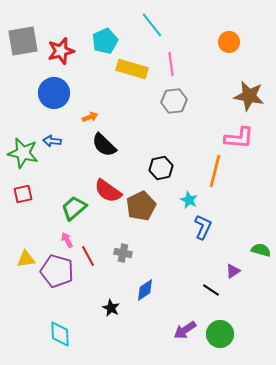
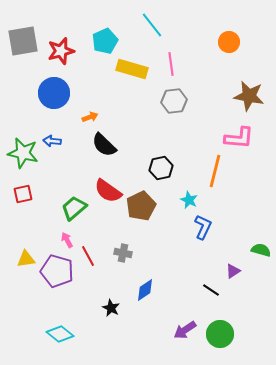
cyan diamond: rotated 48 degrees counterclockwise
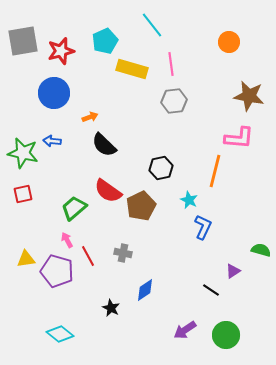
green circle: moved 6 px right, 1 px down
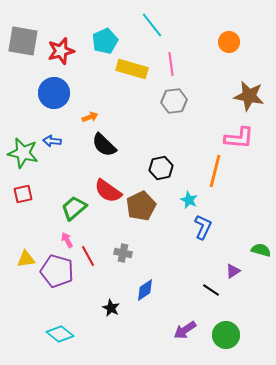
gray square: rotated 20 degrees clockwise
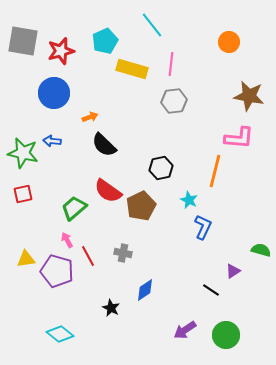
pink line: rotated 15 degrees clockwise
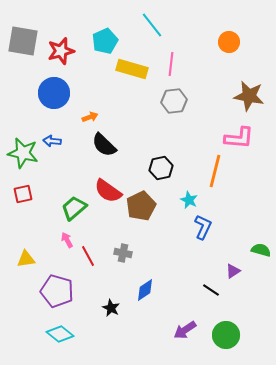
purple pentagon: moved 20 px down
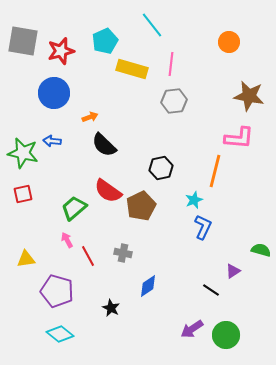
cyan star: moved 5 px right; rotated 24 degrees clockwise
blue diamond: moved 3 px right, 4 px up
purple arrow: moved 7 px right, 1 px up
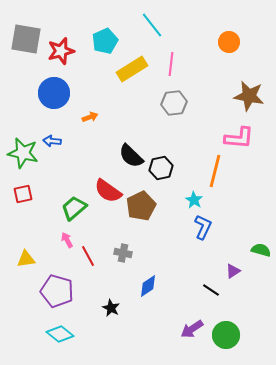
gray square: moved 3 px right, 2 px up
yellow rectangle: rotated 48 degrees counterclockwise
gray hexagon: moved 2 px down
black semicircle: moved 27 px right, 11 px down
cyan star: rotated 18 degrees counterclockwise
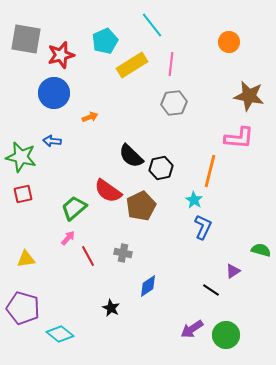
red star: moved 4 px down
yellow rectangle: moved 4 px up
green star: moved 2 px left, 4 px down
orange line: moved 5 px left
pink arrow: moved 1 px right, 2 px up; rotated 70 degrees clockwise
purple pentagon: moved 34 px left, 17 px down
